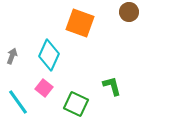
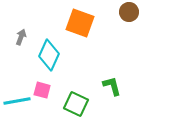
gray arrow: moved 9 px right, 19 px up
pink square: moved 2 px left, 2 px down; rotated 24 degrees counterclockwise
cyan line: moved 1 px left, 1 px up; rotated 64 degrees counterclockwise
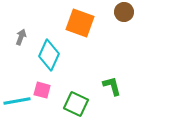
brown circle: moved 5 px left
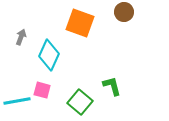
green square: moved 4 px right, 2 px up; rotated 15 degrees clockwise
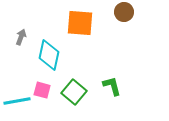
orange square: rotated 16 degrees counterclockwise
cyan diamond: rotated 12 degrees counterclockwise
green square: moved 6 px left, 10 px up
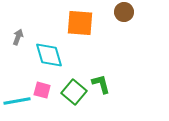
gray arrow: moved 3 px left
cyan diamond: rotated 28 degrees counterclockwise
green L-shape: moved 11 px left, 2 px up
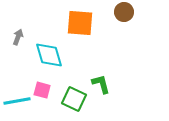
green square: moved 7 px down; rotated 15 degrees counterclockwise
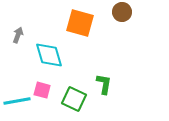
brown circle: moved 2 px left
orange square: rotated 12 degrees clockwise
gray arrow: moved 2 px up
green L-shape: moved 3 px right; rotated 25 degrees clockwise
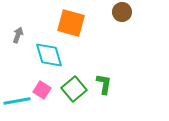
orange square: moved 9 px left
pink square: rotated 18 degrees clockwise
green square: moved 10 px up; rotated 25 degrees clockwise
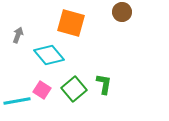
cyan diamond: rotated 24 degrees counterclockwise
